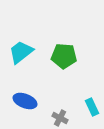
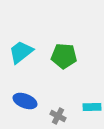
cyan rectangle: rotated 66 degrees counterclockwise
gray cross: moved 2 px left, 2 px up
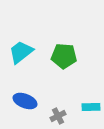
cyan rectangle: moved 1 px left
gray cross: rotated 35 degrees clockwise
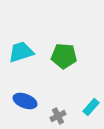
cyan trapezoid: rotated 20 degrees clockwise
cyan rectangle: rotated 48 degrees counterclockwise
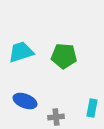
cyan rectangle: moved 1 px right, 1 px down; rotated 30 degrees counterclockwise
gray cross: moved 2 px left, 1 px down; rotated 21 degrees clockwise
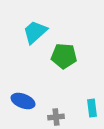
cyan trapezoid: moved 14 px right, 20 px up; rotated 24 degrees counterclockwise
blue ellipse: moved 2 px left
cyan rectangle: rotated 18 degrees counterclockwise
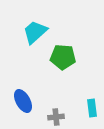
green pentagon: moved 1 px left, 1 px down
blue ellipse: rotated 40 degrees clockwise
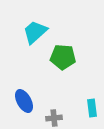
blue ellipse: moved 1 px right
gray cross: moved 2 px left, 1 px down
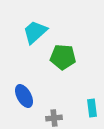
blue ellipse: moved 5 px up
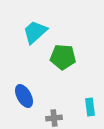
cyan rectangle: moved 2 px left, 1 px up
